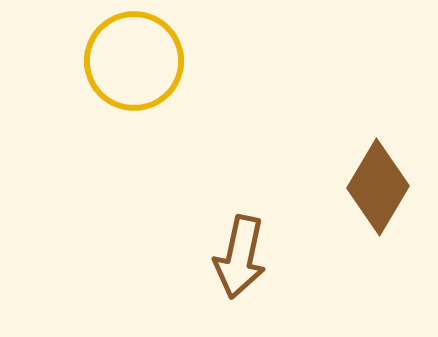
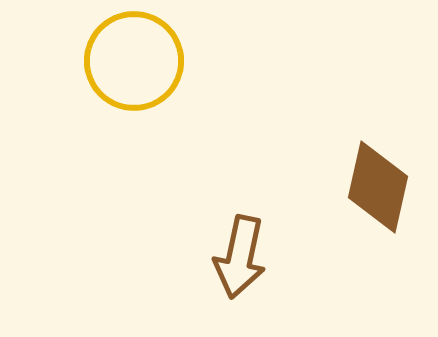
brown diamond: rotated 18 degrees counterclockwise
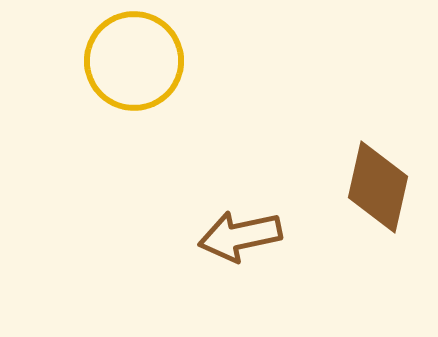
brown arrow: moved 21 px up; rotated 66 degrees clockwise
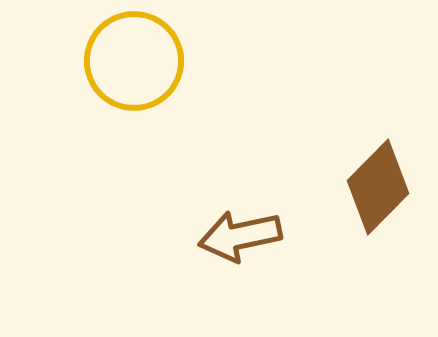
brown diamond: rotated 32 degrees clockwise
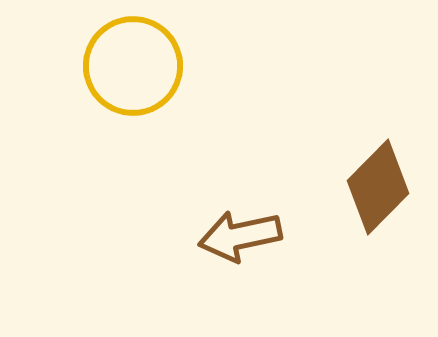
yellow circle: moved 1 px left, 5 px down
